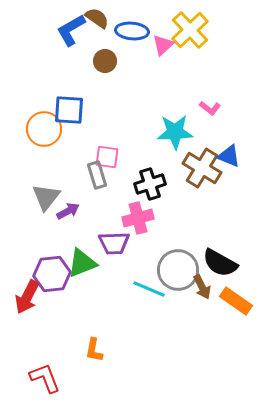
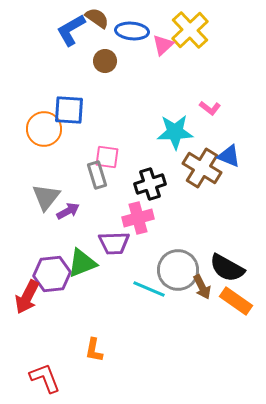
black semicircle: moved 7 px right, 5 px down
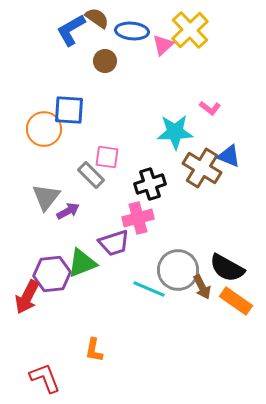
gray rectangle: moved 6 px left; rotated 28 degrees counterclockwise
purple trapezoid: rotated 16 degrees counterclockwise
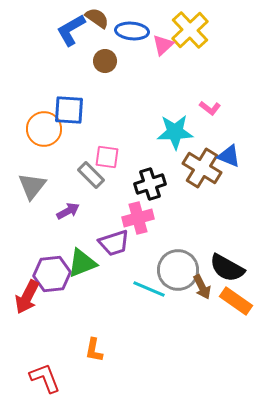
gray triangle: moved 14 px left, 11 px up
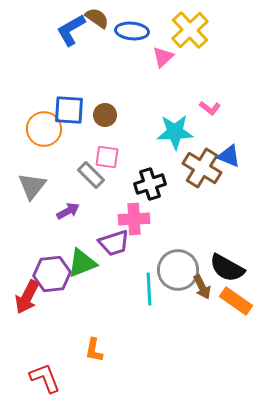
pink triangle: moved 12 px down
brown circle: moved 54 px down
pink cross: moved 4 px left, 1 px down; rotated 12 degrees clockwise
cyan line: rotated 64 degrees clockwise
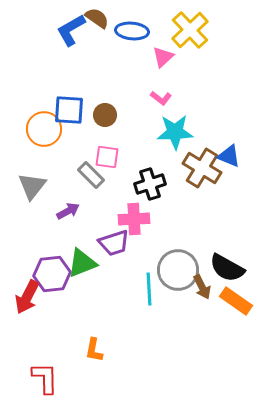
pink L-shape: moved 49 px left, 10 px up
red L-shape: rotated 20 degrees clockwise
